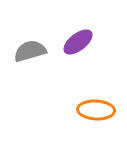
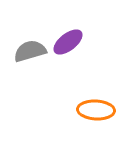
purple ellipse: moved 10 px left
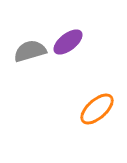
orange ellipse: moved 1 px right, 1 px up; rotated 45 degrees counterclockwise
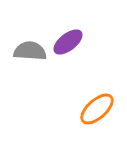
gray semicircle: rotated 20 degrees clockwise
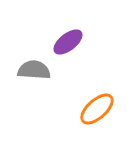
gray semicircle: moved 4 px right, 19 px down
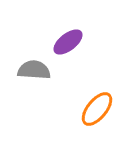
orange ellipse: rotated 9 degrees counterclockwise
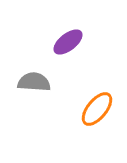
gray semicircle: moved 12 px down
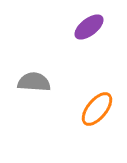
purple ellipse: moved 21 px right, 15 px up
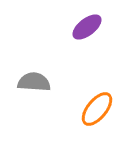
purple ellipse: moved 2 px left
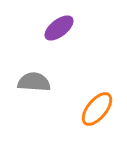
purple ellipse: moved 28 px left, 1 px down
